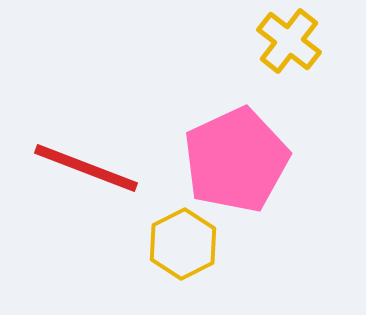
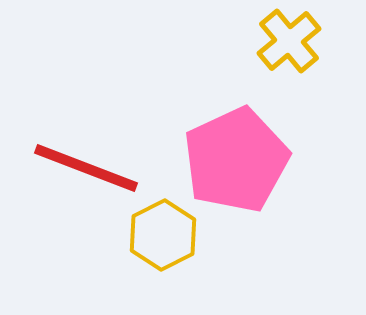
yellow cross: rotated 12 degrees clockwise
yellow hexagon: moved 20 px left, 9 px up
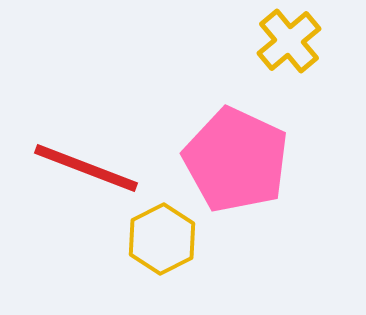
pink pentagon: rotated 22 degrees counterclockwise
yellow hexagon: moved 1 px left, 4 px down
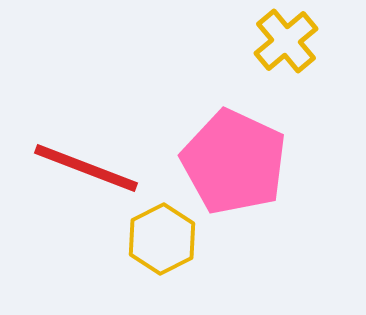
yellow cross: moved 3 px left
pink pentagon: moved 2 px left, 2 px down
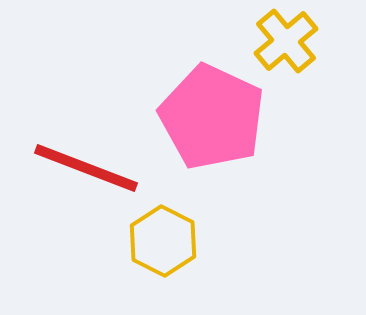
pink pentagon: moved 22 px left, 45 px up
yellow hexagon: moved 1 px right, 2 px down; rotated 6 degrees counterclockwise
